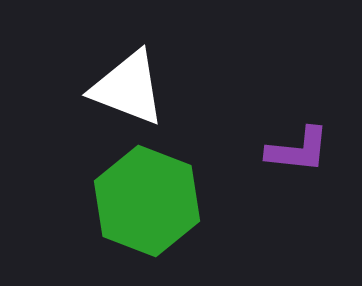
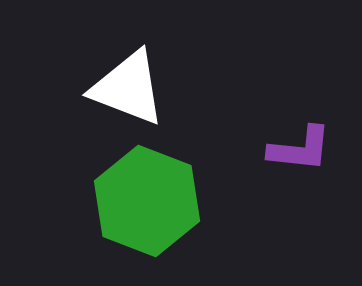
purple L-shape: moved 2 px right, 1 px up
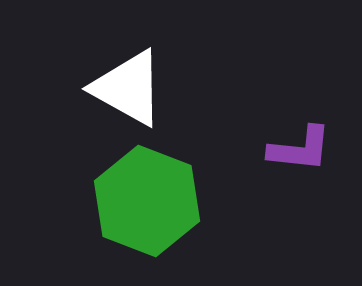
white triangle: rotated 8 degrees clockwise
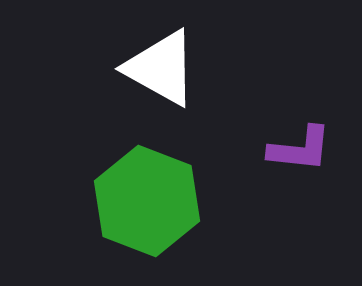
white triangle: moved 33 px right, 20 px up
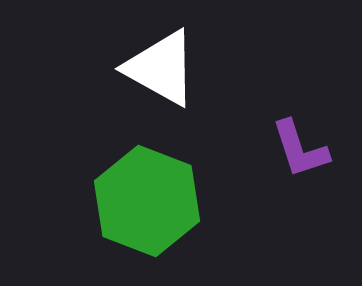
purple L-shape: rotated 66 degrees clockwise
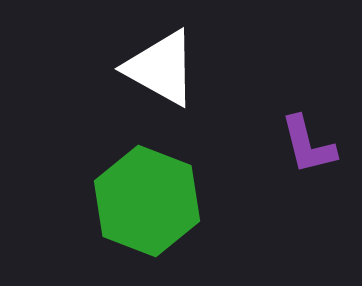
purple L-shape: moved 8 px right, 4 px up; rotated 4 degrees clockwise
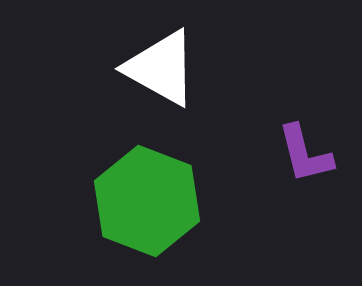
purple L-shape: moved 3 px left, 9 px down
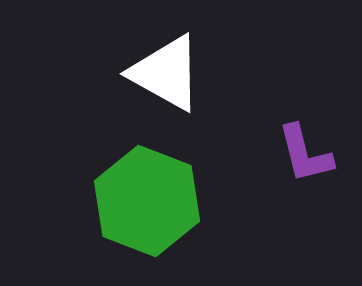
white triangle: moved 5 px right, 5 px down
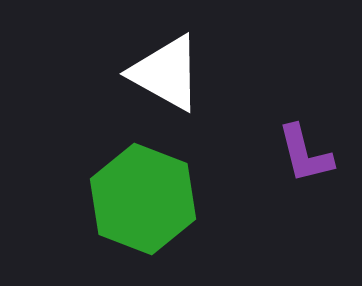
green hexagon: moved 4 px left, 2 px up
